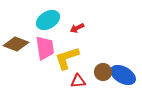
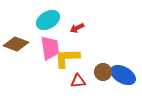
pink trapezoid: moved 5 px right
yellow L-shape: rotated 16 degrees clockwise
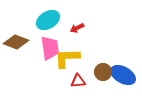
brown diamond: moved 2 px up
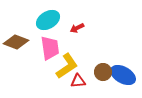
yellow L-shape: moved 8 px down; rotated 148 degrees clockwise
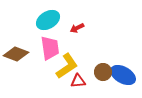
brown diamond: moved 12 px down
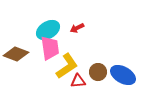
cyan ellipse: moved 10 px down
brown circle: moved 5 px left
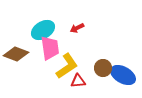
cyan ellipse: moved 5 px left
brown circle: moved 5 px right, 4 px up
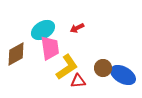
brown diamond: rotated 50 degrees counterclockwise
yellow L-shape: moved 1 px down
